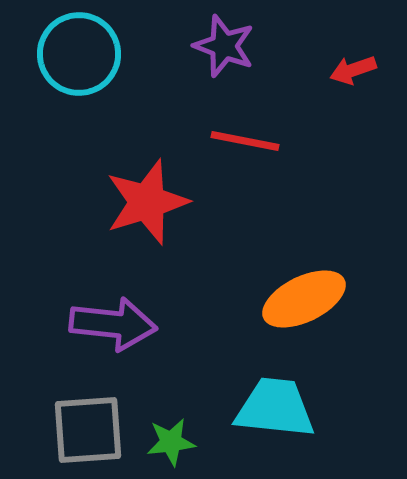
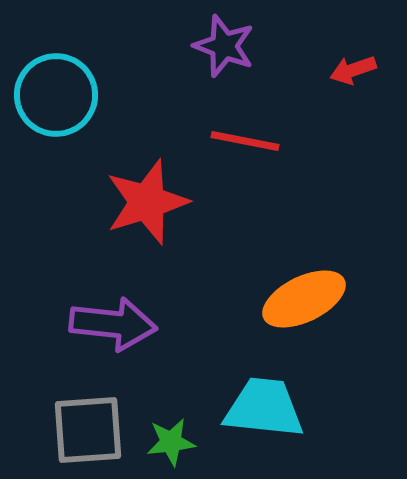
cyan circle: moved 23 px left, 41 px down
cyan trapezoid: moved 11 px left
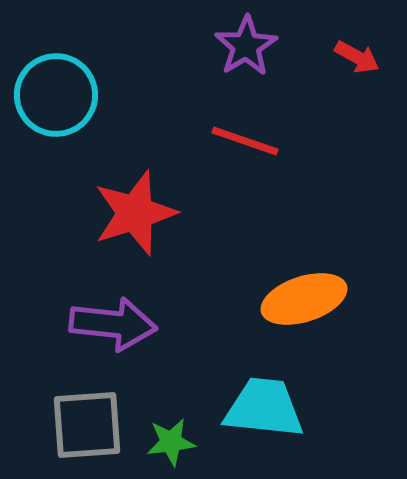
purple star: moved 22 px right; rotated 20 degrees clockwise
red arrow: moved 4 px right, 13 px up; rotated 132 degrees counterclockwise
red line: rotated 8 degrees clockwise
red star: moved 12 px left, 11 px down
orange ellipse: rotated 8 degrees clockwise
gray square: moved 1 px left, 5 px up
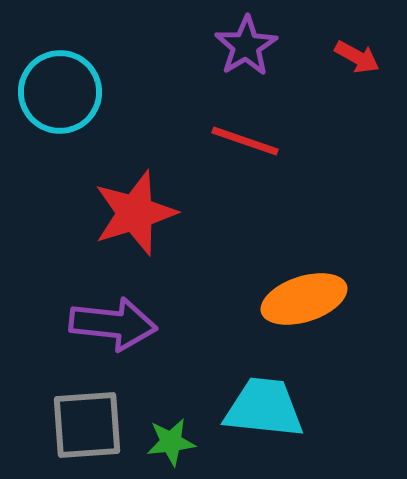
cyan circle: moved 4 px right, 3 px up
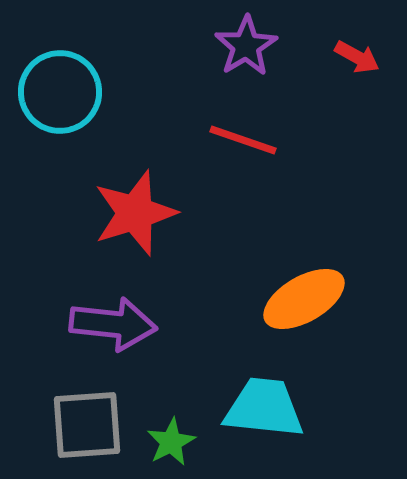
red line: moved 2 px left, 1 px up
orange ellipse: rotated 12 degrees counterclockwise
green star: rotated 21 degrees counterclockwise
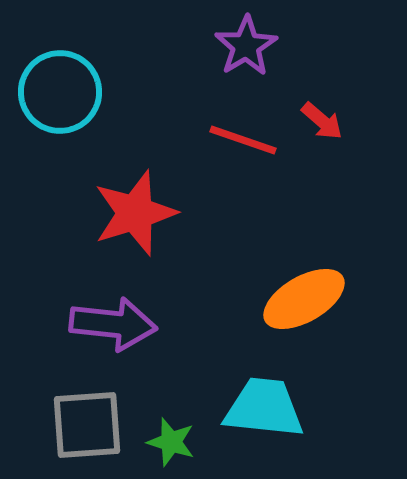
red arrow: moved 35 px left, 64 px down; rotated 12 degrees clockwise
green star: rotated 27 degrees counterclockwise
